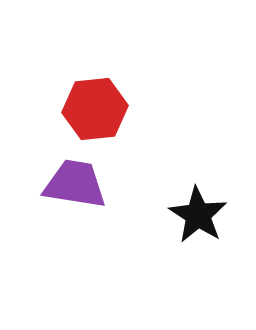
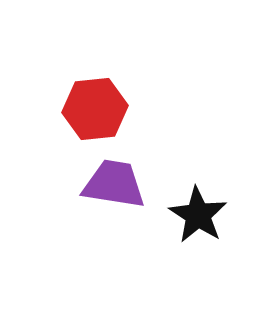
purple trapezoid: moved 39 px right
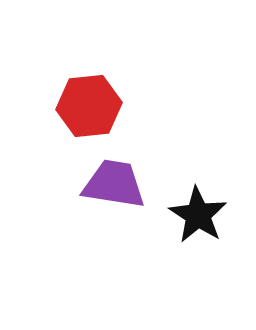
red hexagon: moved 6 px left, 3 px up
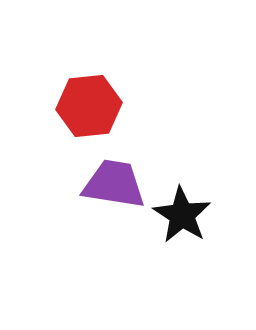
black star: moved 16 px left
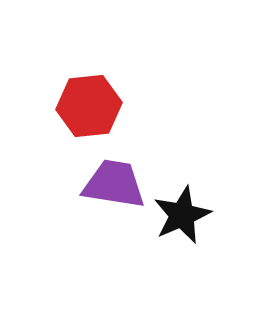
black star: rotated 16 degrees clockwise
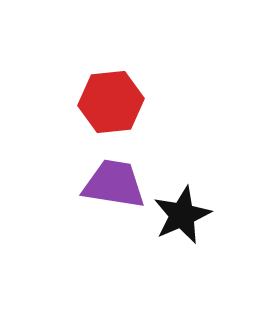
red hexagon: moved 22 px right, 4 px up
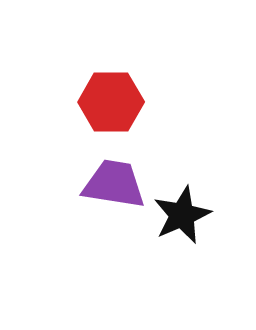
red hexagon: rotated 6 degrees clockwise
